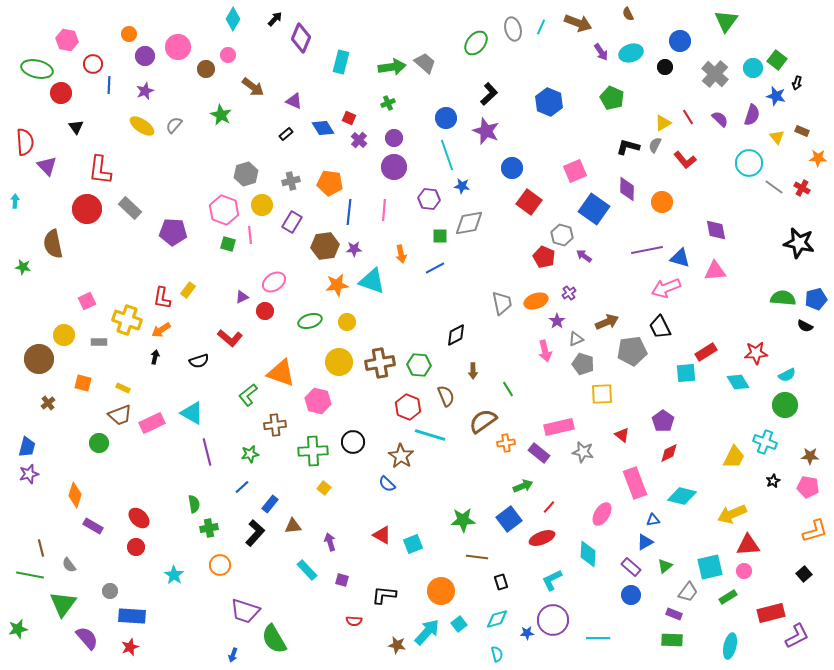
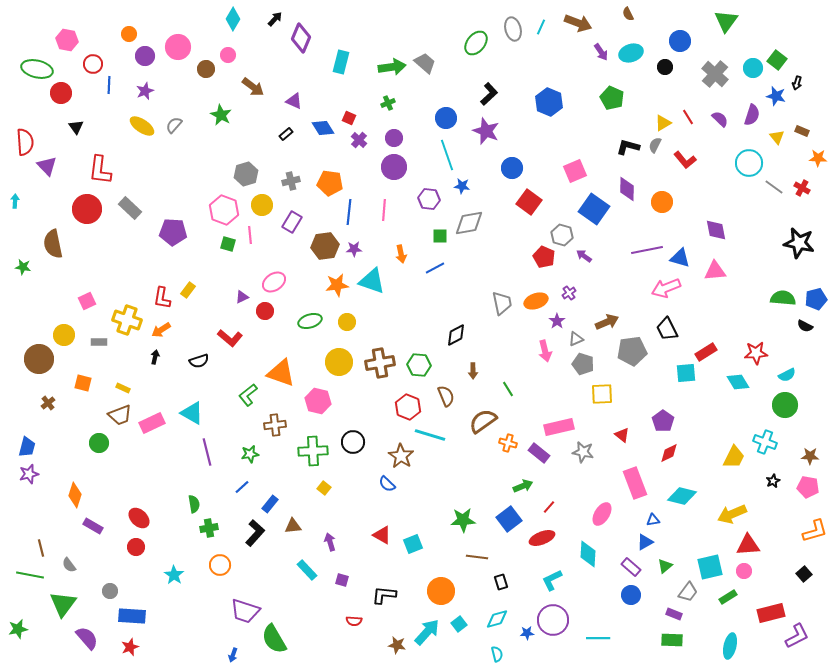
black trapezoid at (660, 327): moved 7 px right, 2 px down
orange cross at (506, 443): moved 2 px right; rotated 24 degrees clockwise
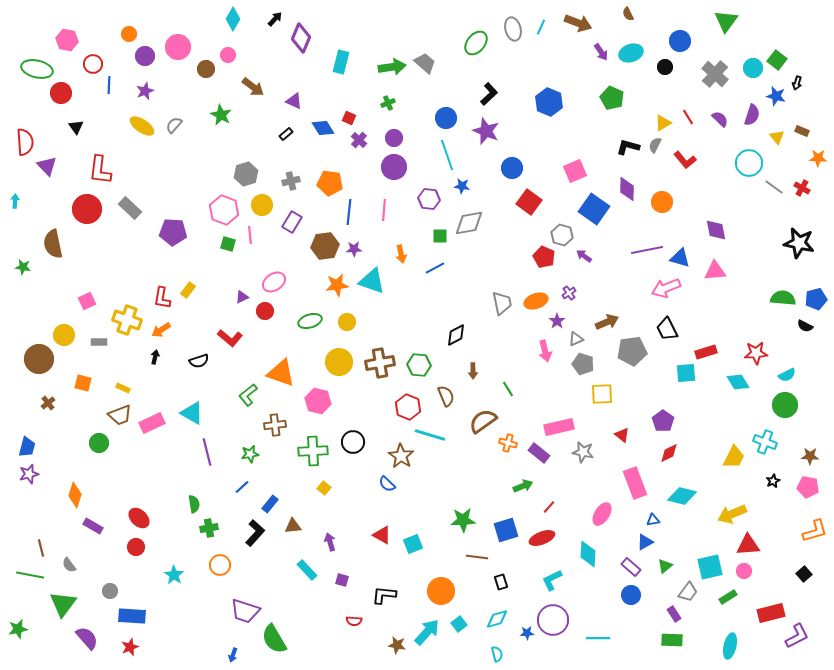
red rectangle at (706, 352): rotated 15 degrees clockwise
blue square at (509, 519): moved 3 px left, 11 px down; rotated 20 degrees clockwise
purple rectangle at (674, 614): rotated 35 degrees clockwise
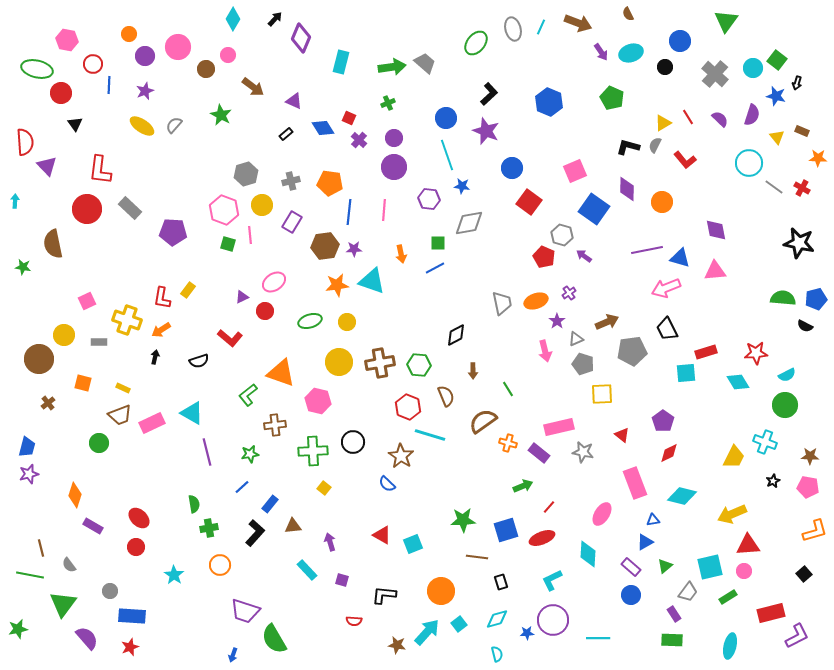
black triangle at (76, 127): moved 1 px left, 3 px up
green square at (440, 236): moved 2 px left, 7 px down
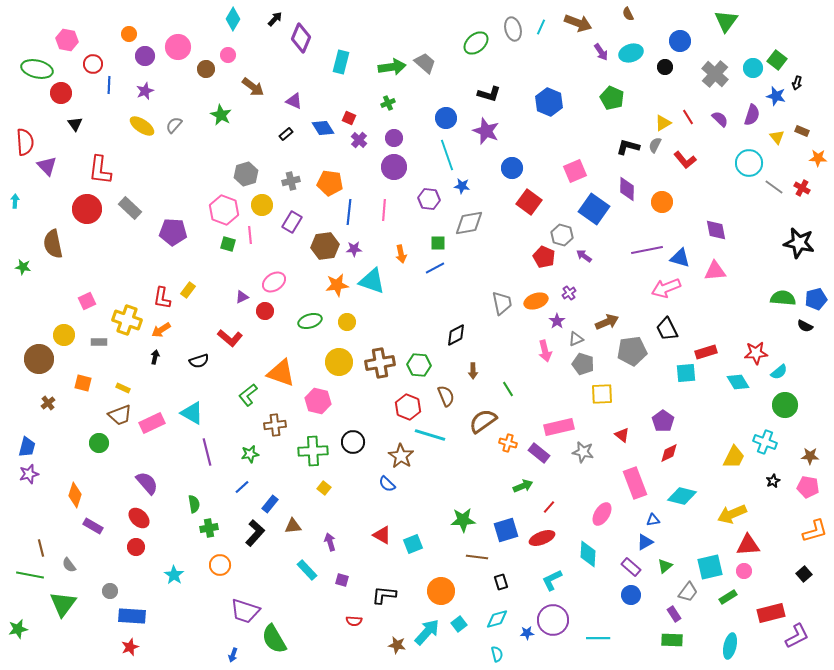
green ellipse at (476, 43): rotated 10 degrees clockwise
black L-shape at (489, 94): rotated 60 degrees clockwise
cyan semicircle at (787, 375): moved 8 px left, 3 px up; rotated 12 degrees counterclockwise
purple semicircle at (87, 638): moved 60 px right, 155 px up
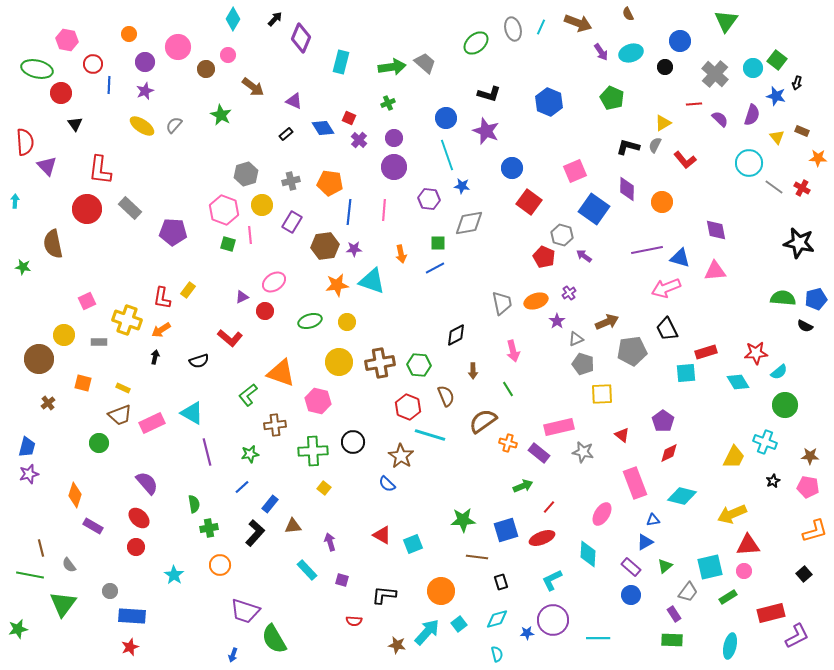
purple circle at (145, 56): moved 6 px down
red line at (688, 117): moved 6 px right, 13 px up; rotated 63 degrees counterclockwise
pink arrow at (545, 351): moved 32 px left
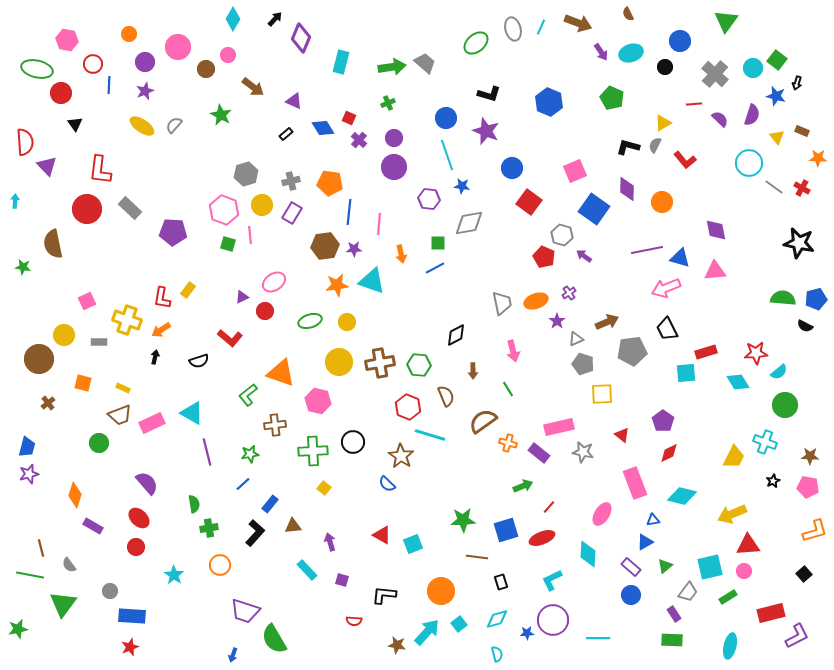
pink line at (384, 210): moved 5 px left, 14 px down
purple rectangle at (292, 222): moved 9 px up
blue line at (242, 487): moved 1 px right, 3 px up
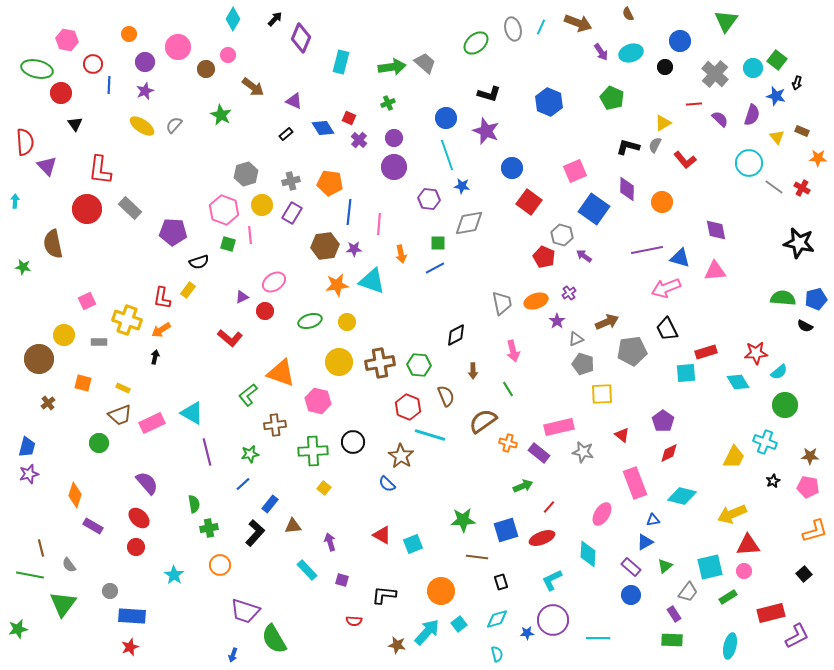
black semicircle at (199, 361): moved 99 px up
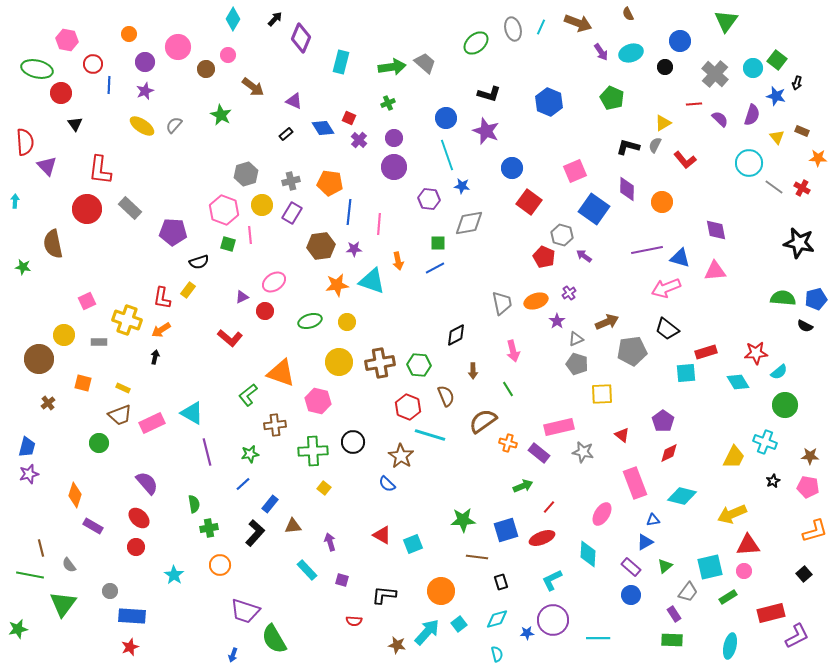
brown hexagon at (325, 246): moved 4 px left
orange arrow at (401, 254): moved 3 px left, 7 px down
black trapezoid at (667, 329): rotated 25 degrees counterclockwise
gray pentagon at (583, 364): moved 6 px left
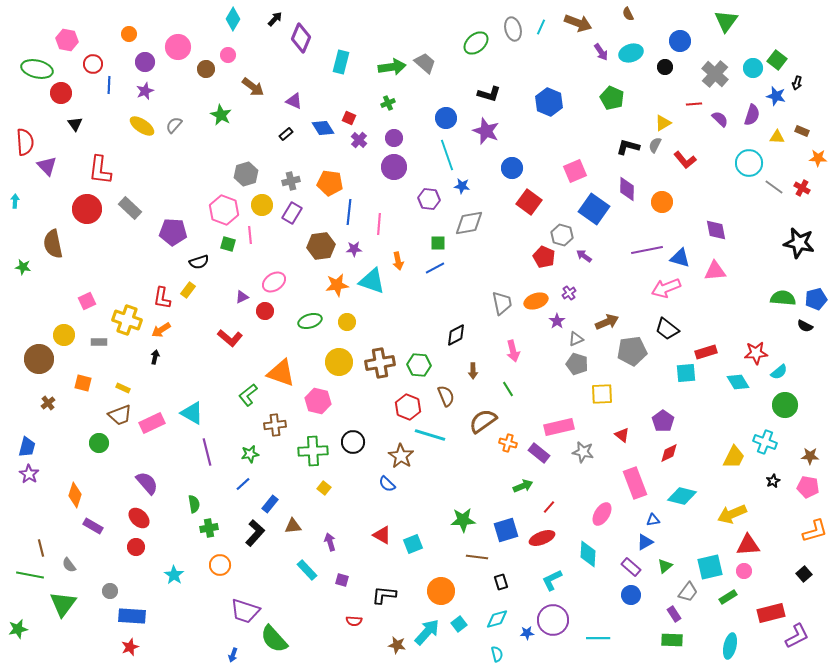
yellow triangle at (777, 137): rotated 49 degrees counterclockwise
purple star at (29, 474): rotated 24 degrees counterclockwise
green semicircle at (274, 639): rotated 12 degrees counterclockwise
